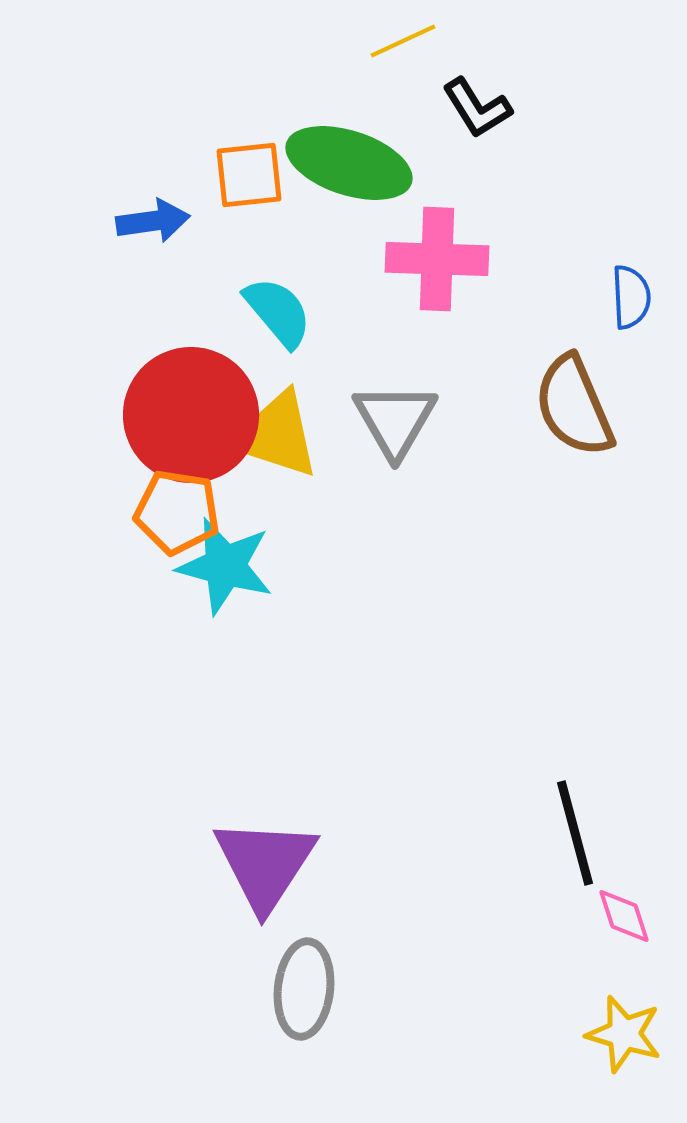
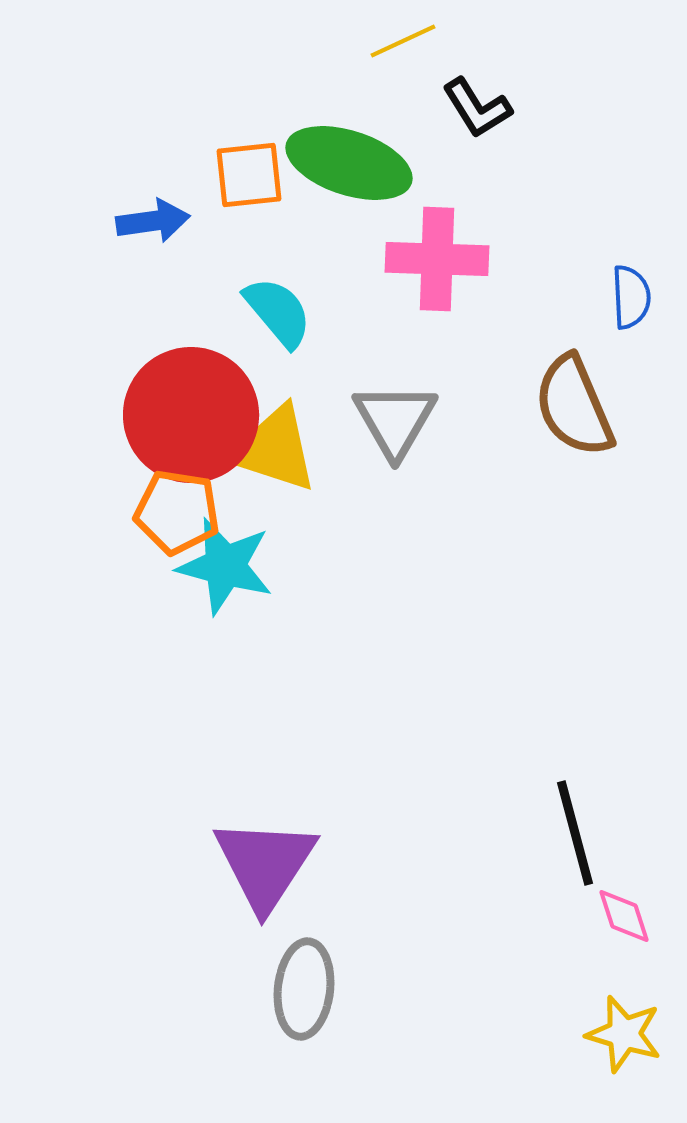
yellow triangle: moved 2 px left, 14 px down
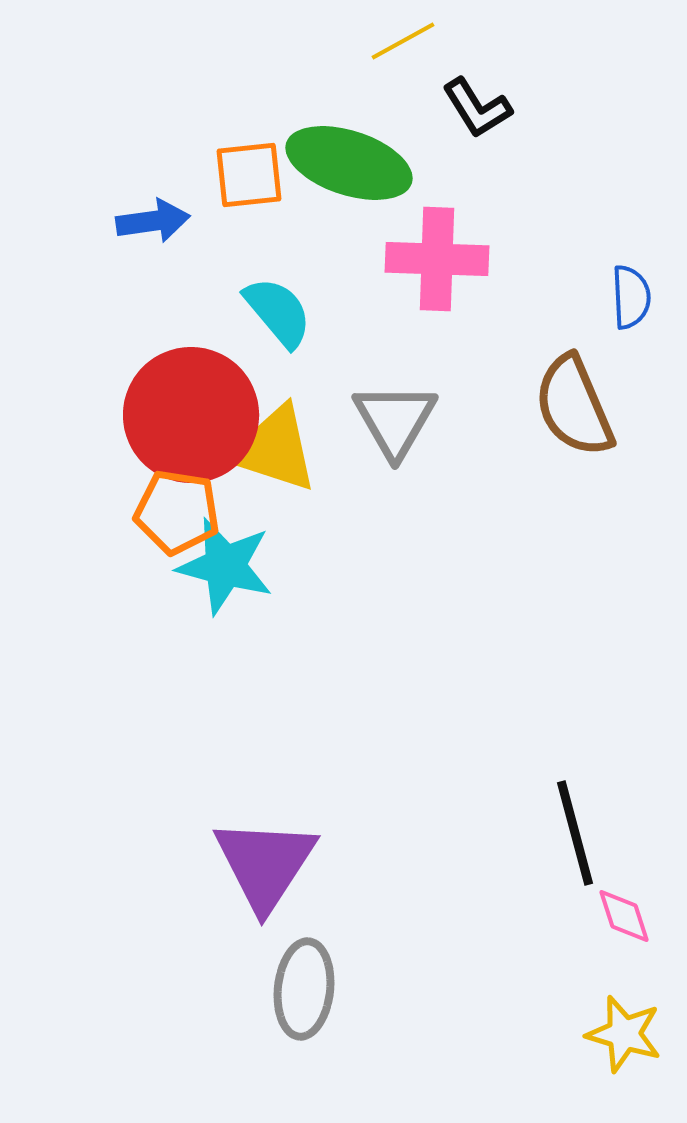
yellow line: rotated 4 degrees counterclockwise
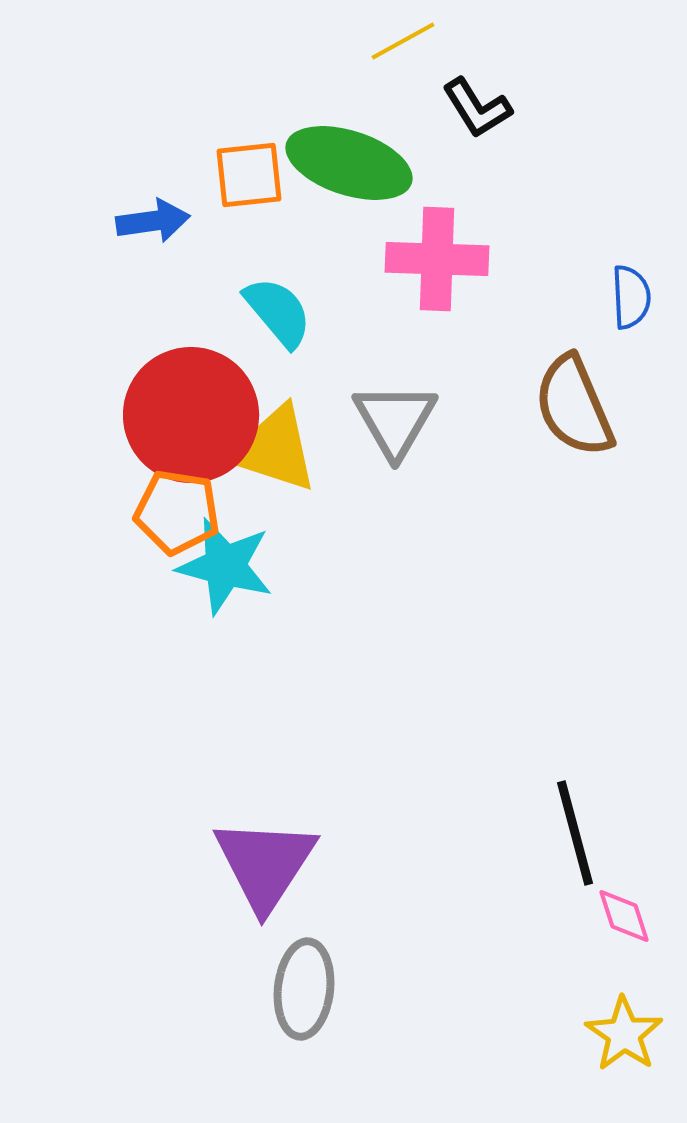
yellow star: rotated 18 degrees clockwise
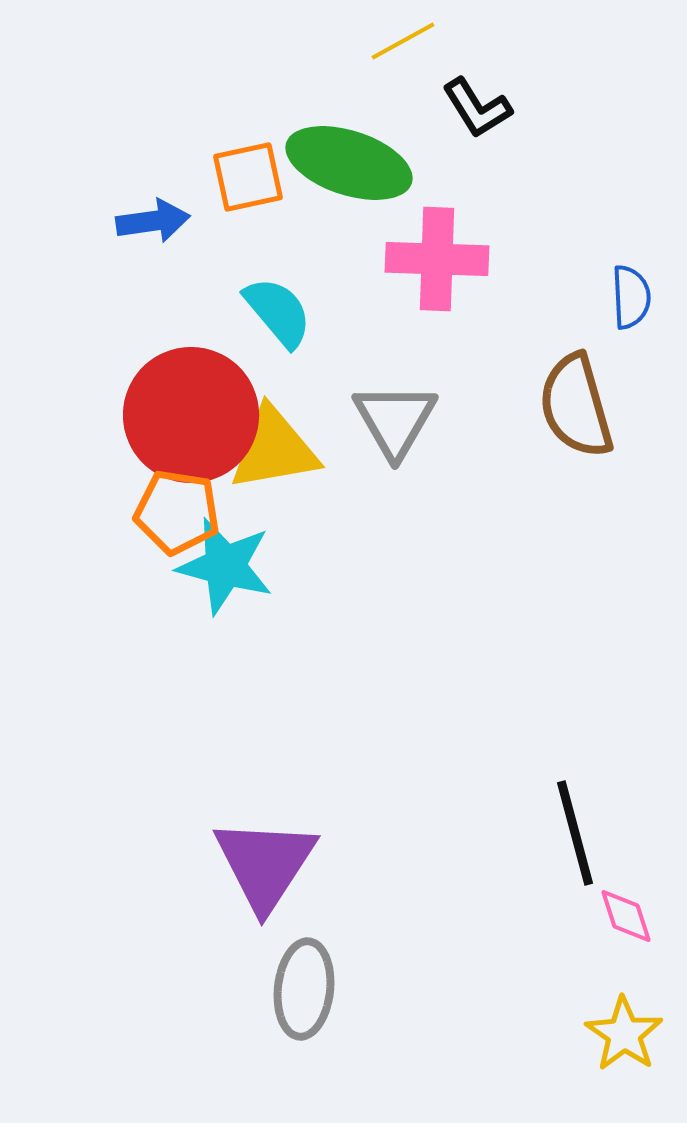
orange square: moved 1 px left, 2 px down; rotated 6 degrees counterclockwise
brown semicircle: moved 2 px right; rotated 7 degrees clockwise
yellow triangle: rotated 28 degrees counterclockwise
pink diamond: moved 2 px right
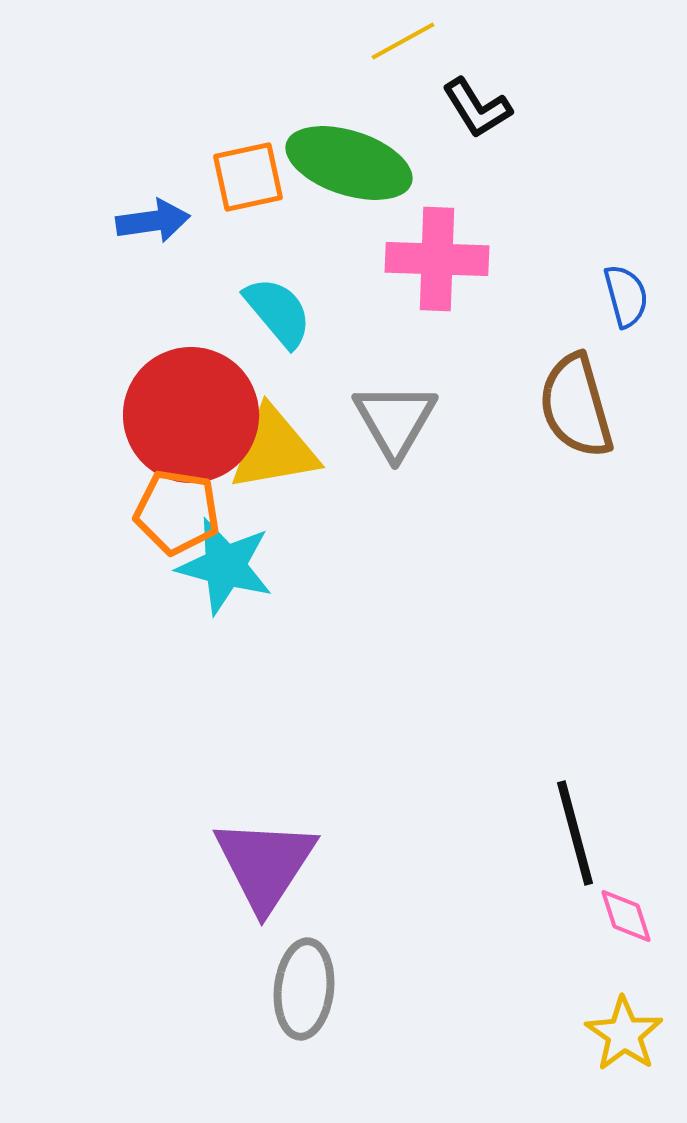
blue semicircle: moved 5 px left, 1 px up; rotated 12 degrees counterclockwise
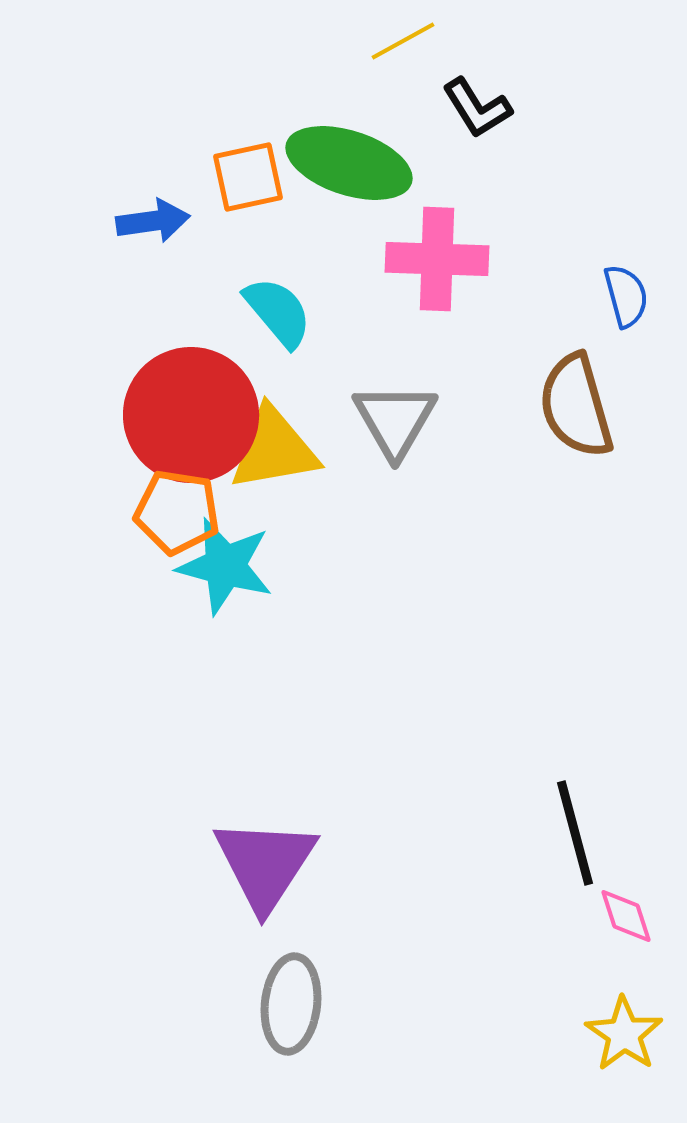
gray ellipse: moved 13 px left, 15 px down
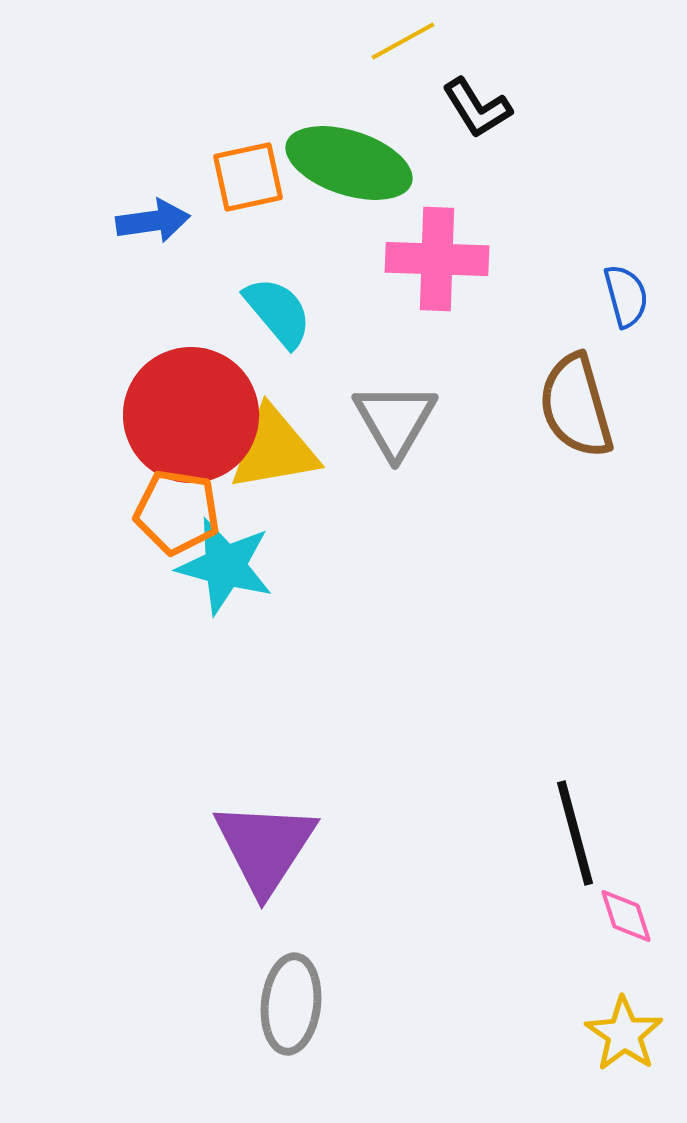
purple triangle: moved 17 px up
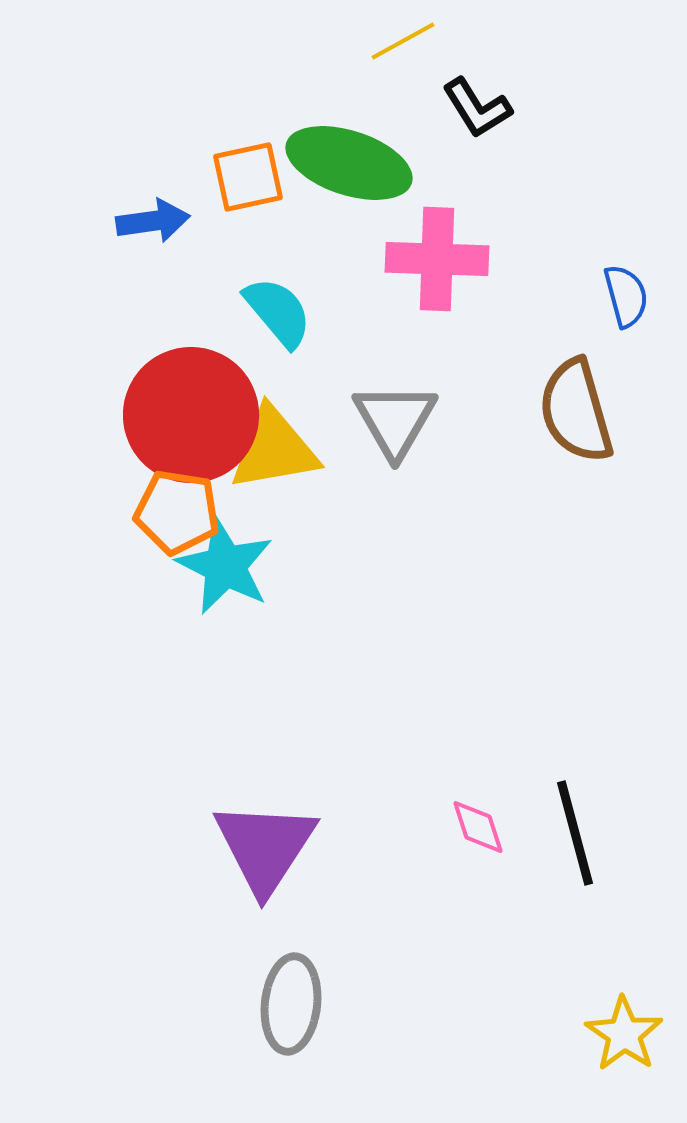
brown semicircle: moved 5 px down
cyan star: rotated 12 degrees clockwise
pink diamond: moved 148 px left, 89 px up
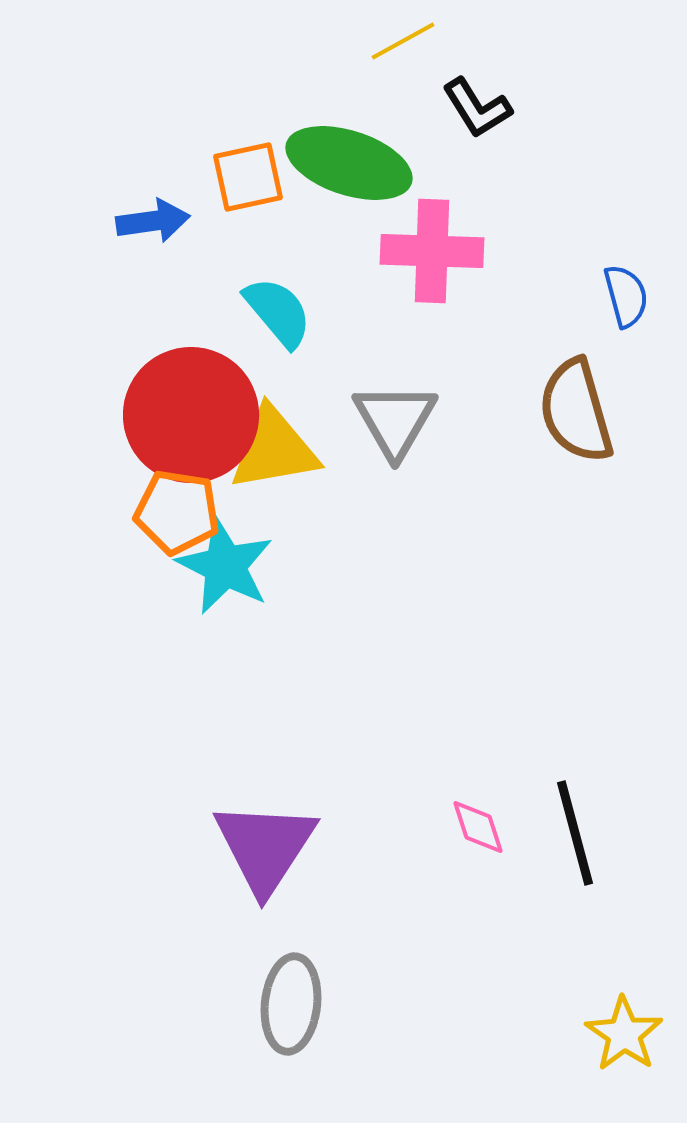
pink cross: moved 5 px left, 8 px up
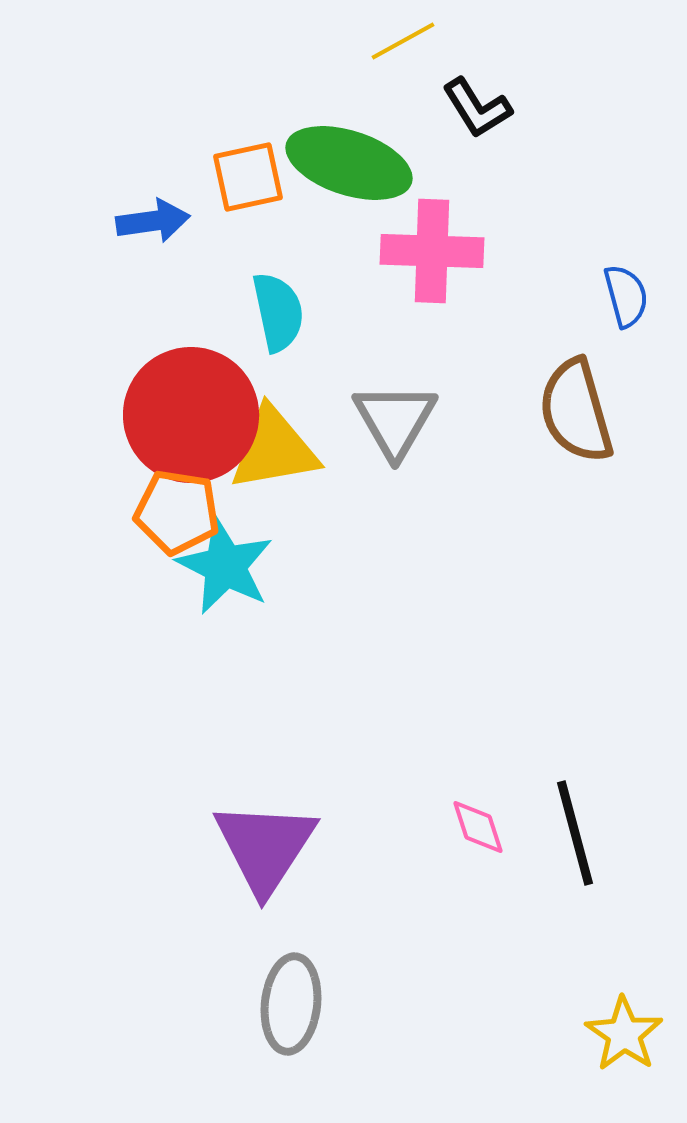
cyan semicircle: rotated 28 degrees clockwise
